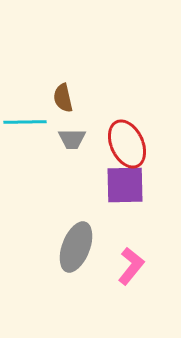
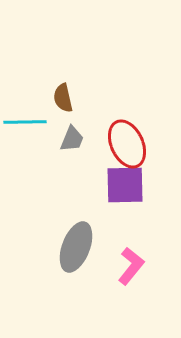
gray trapezoid: rotated 68 degrees counterclockwise
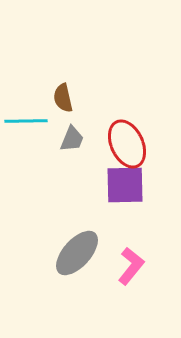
cyan line: moved 1 px right, 1 px up
gray ellipse: moved 1 px right, 6 px down; rotated 21 degrees clockwise
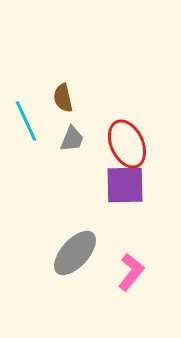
cyan line: rotated 66 degrees clockwise
gray ellipse: moved 2 px left
pink L-shape: moved 6 px down
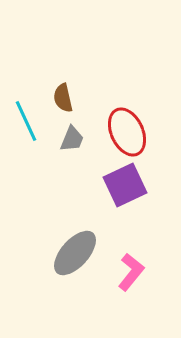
red ellipse: moved 12 px up
purple square: rotated 24 degrees counterclockwise
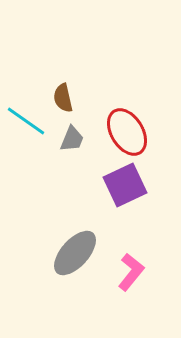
cyan line: rotated 30 degrees counterclockwise
red ellipse: rotated 6 degrees counterclockwise
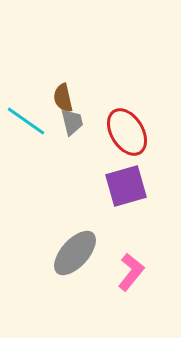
gray trapezoid: moved 17 px up; rotated 36 degrees counterclockwise
purple square: moved 1 px right, 1 px down; rotated 9 degrees clockwise
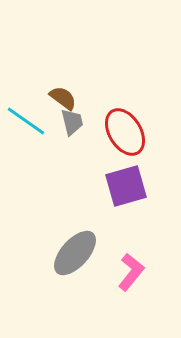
brown semicircle: rotated 140 degrees clockwise
red ellipse: moved 2 px left
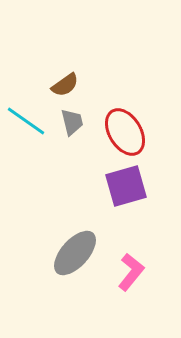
brown semicircle: moved 2 px right, 13 px up; rotated 108 degrees clockwise
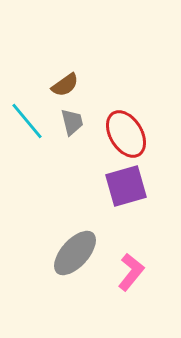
cyan line: moved 1 px right; rotated 15 degrees clockwise
red ellipse: moved 1 px right, 2 px down
